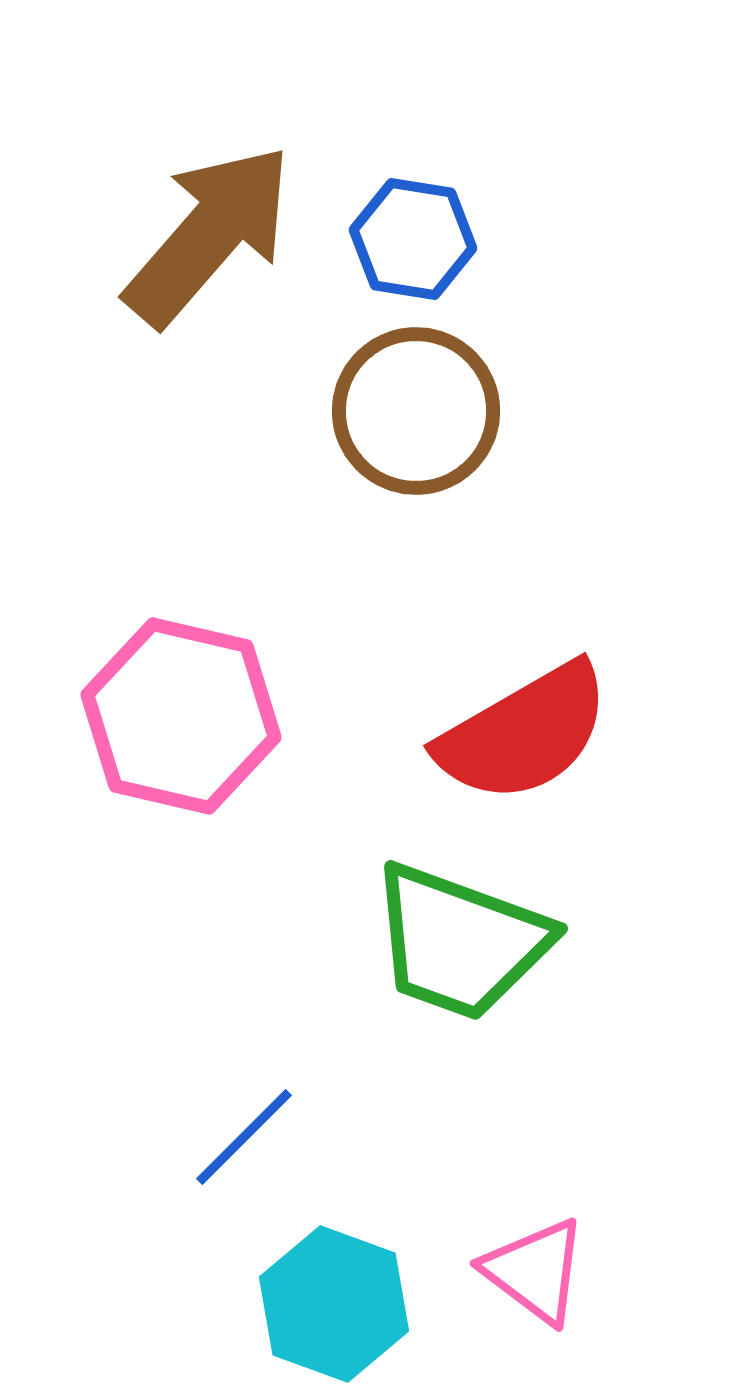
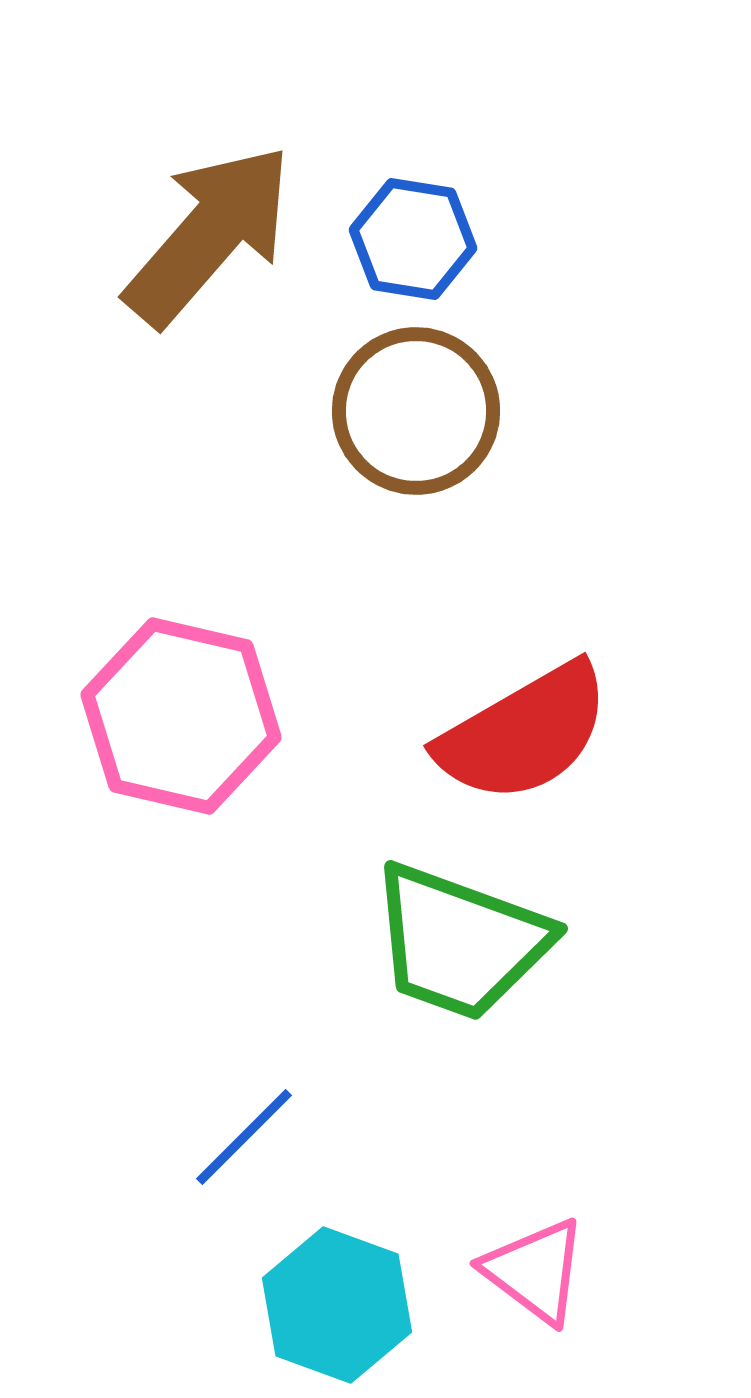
cyan hexagon: moved 3 px right, 1 px down
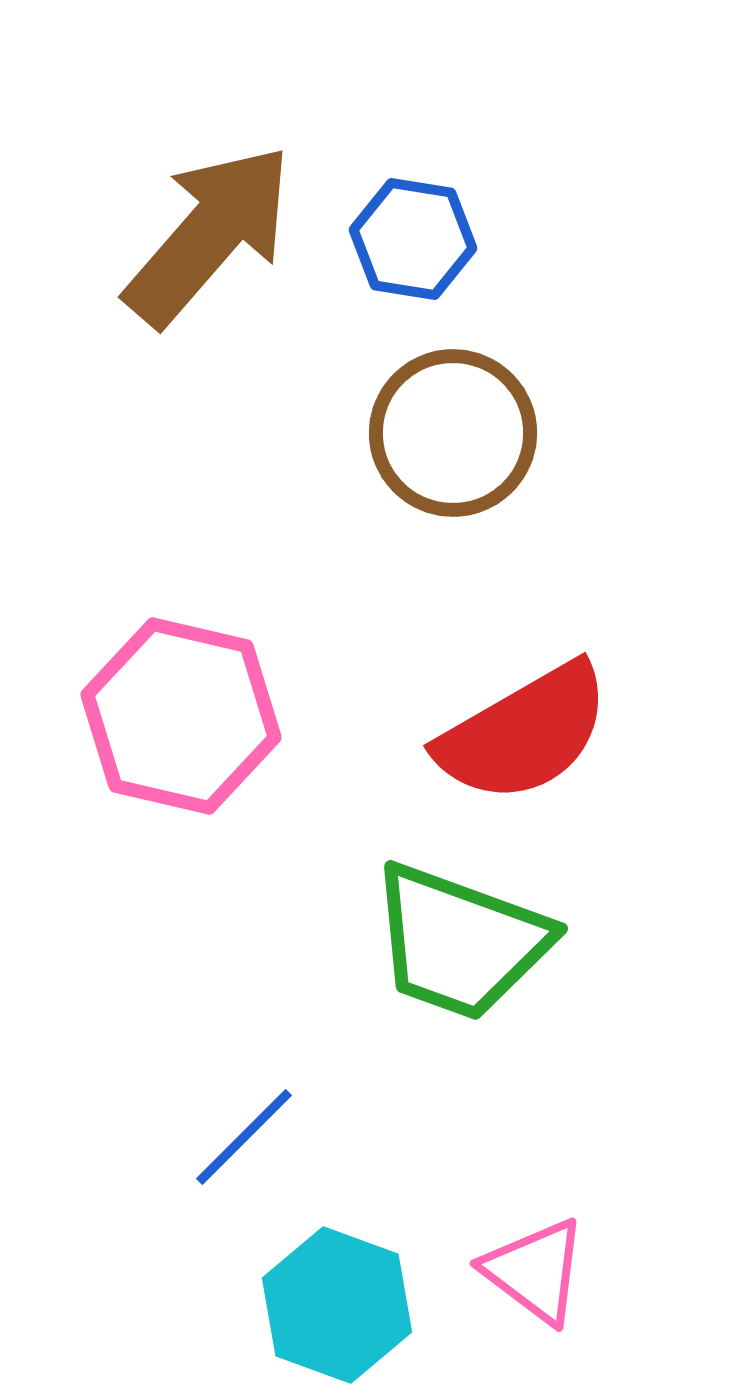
brown circle: moved 37 px right, 22 px down
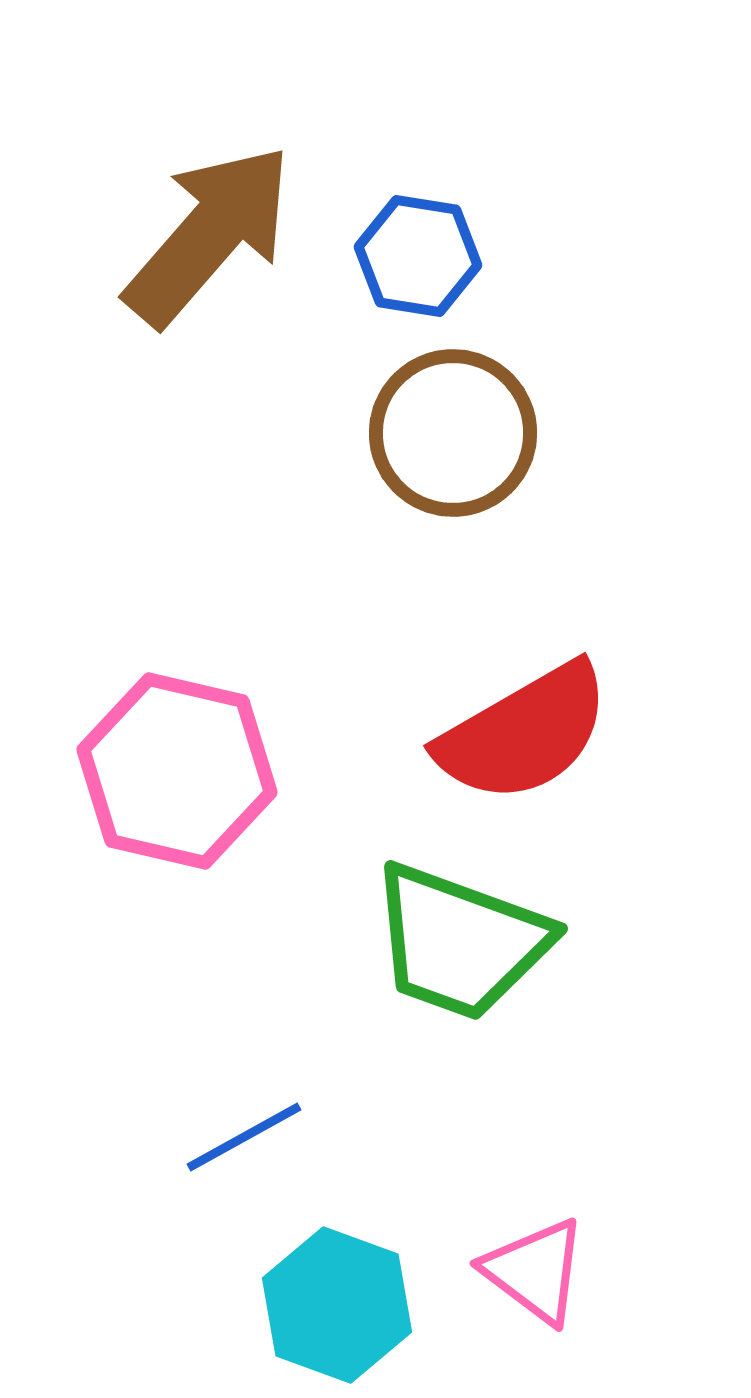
blue hexagon: moved 5 px right, 17 px down
pink hexagon: moved 4 px left, 55 px down
blue line: rotated 16 degrees clockwise
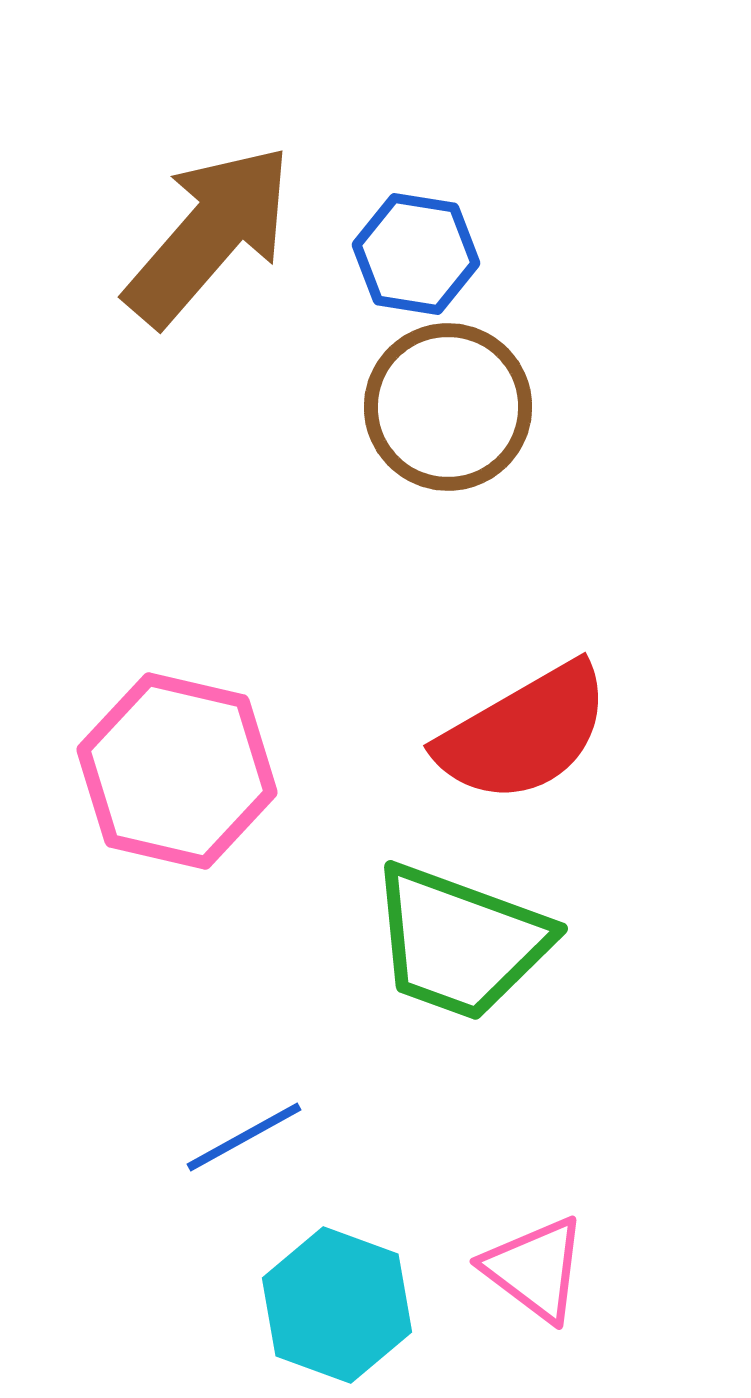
blue hexagon: moved 2 px left, 2 px up
brown circle: moved 5 px left, 26 px up
pink triangle: moved 2 px up
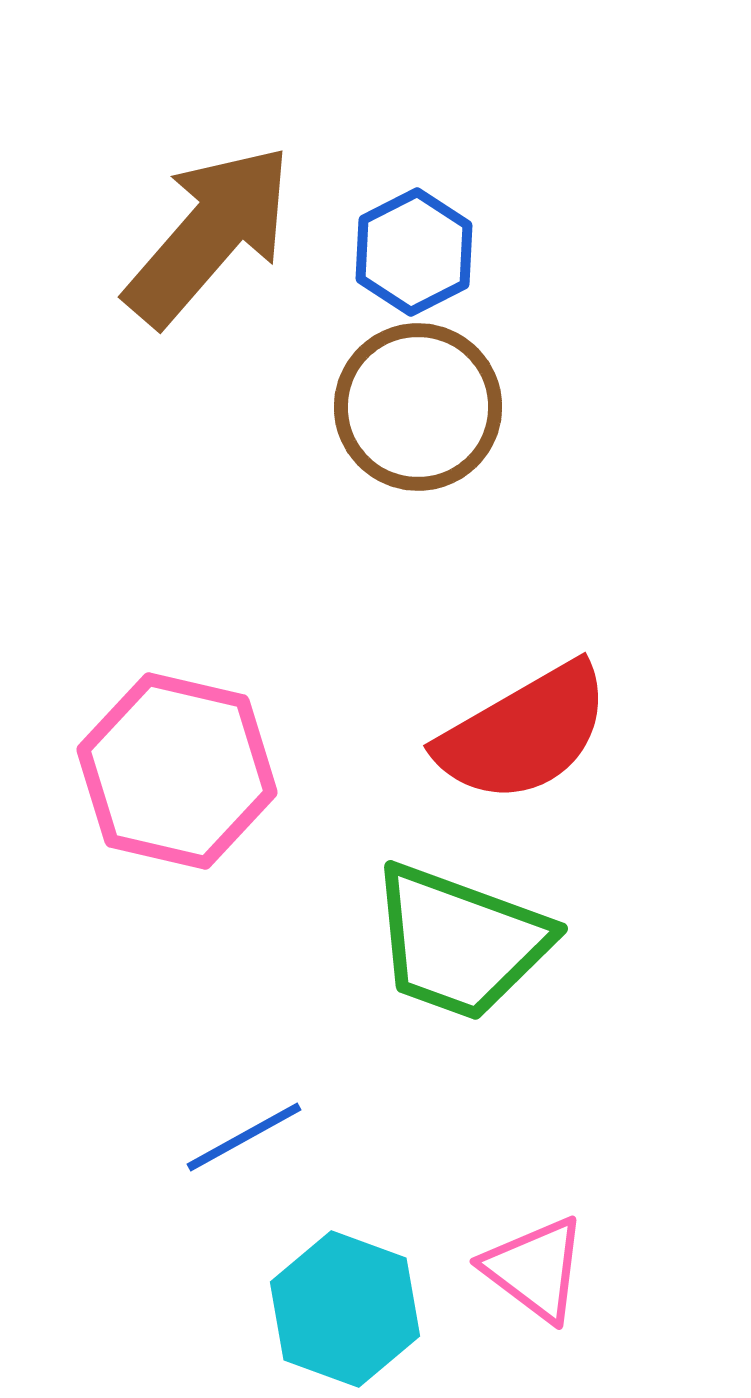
blue hexagon: moved 2 px left, 2 px up; rotated 24 degrees clockwise
brown circle: moved 30 px left
cyan hexagon: moved 8 px right, 4 px down
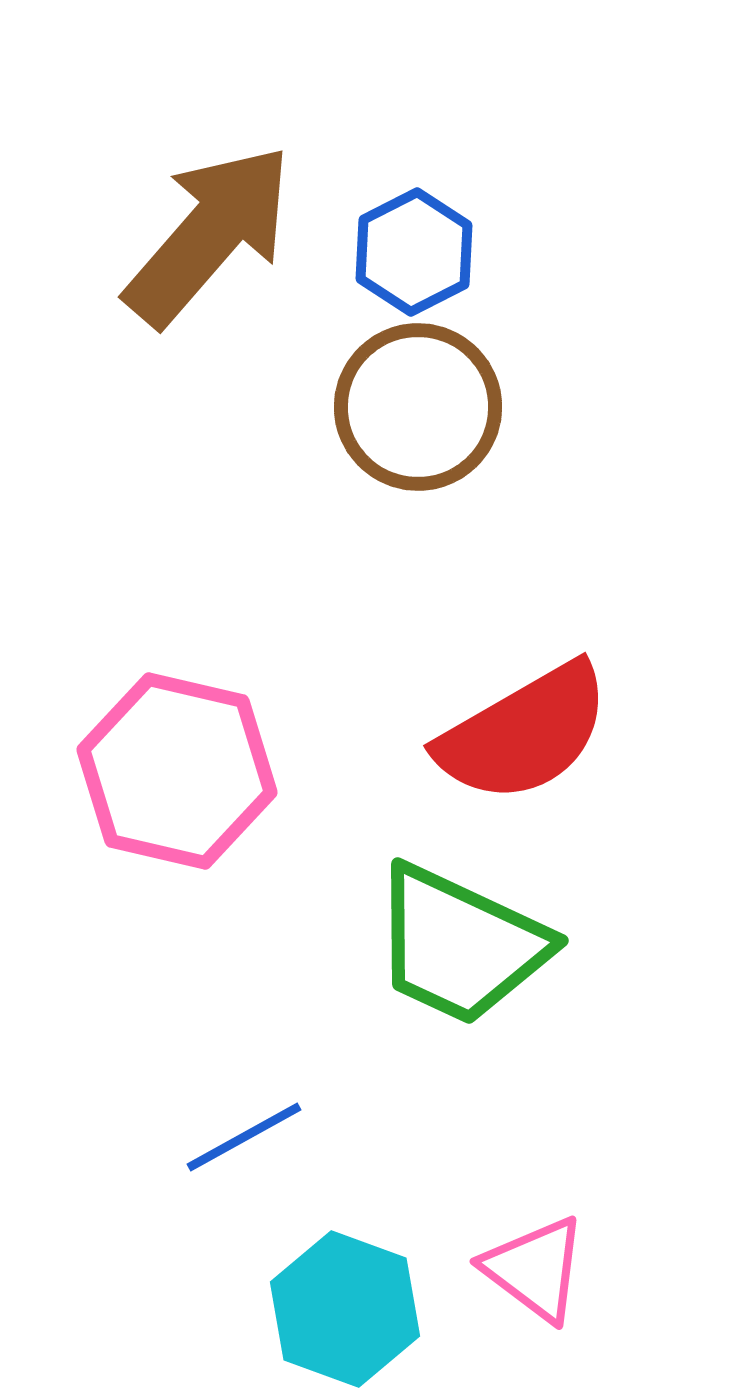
green trapezoid: moved 3 px down; rotated 5 degrees clockwise
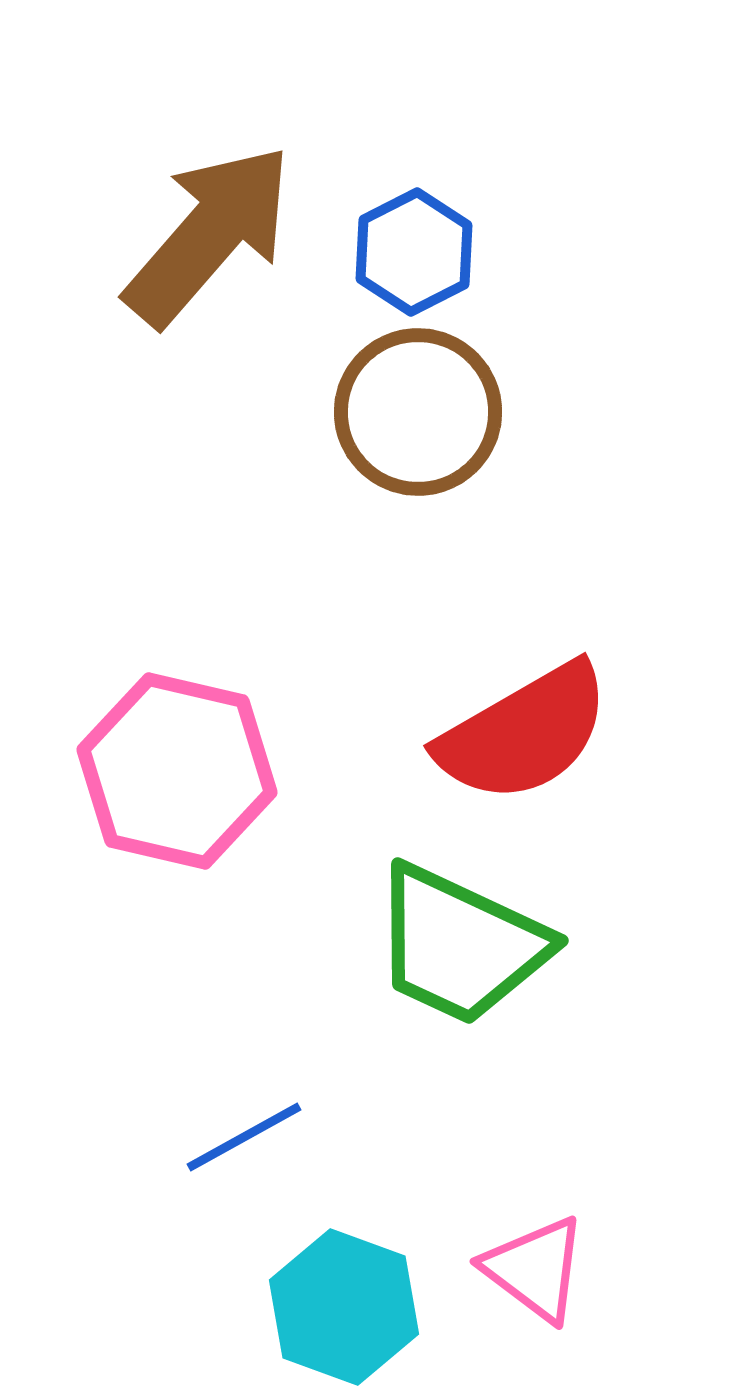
brown circle: moved 5 px down
cyan hexagon: moved 1 px left, 2 px up
